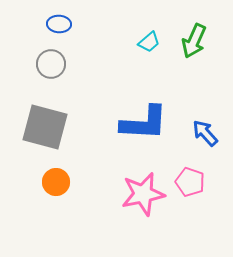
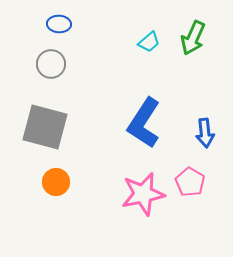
green arrow: moved 1 px left, 3 px up
blue L-shape: rotated 120 degrees clockwise
blue arrow: rotated 144 degrees counterclockwise
pink pentagon: rotated 12 degrees clockwise
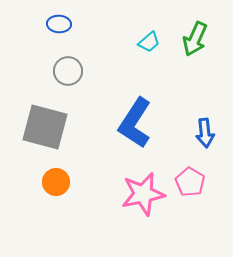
green arrow: moved 2 px right, 1 px down
gray circle: moved 17 px right, 7 px down
blue L-shape: moved 9 px left
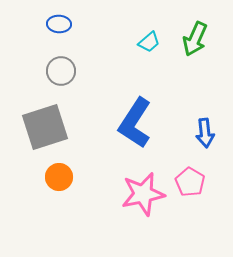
gray circle: moved 7 px left
gray square: rotated 33 degrees counterclockwise
orange circle: moved 3 px right, 5 px up
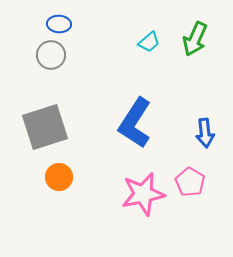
gray circle: moved 10 px left, 16 px up
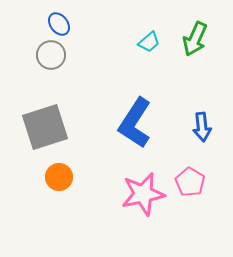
blue ellipse: rotated 50 degrees clockwise
blue arrow: moved 3 px left, 6 px up
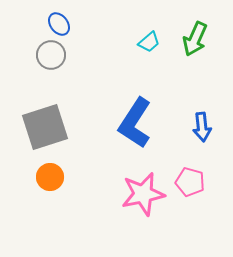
orange circle: moved 9 px left
pink pentagon: rotated 16 degrees counterclockwise
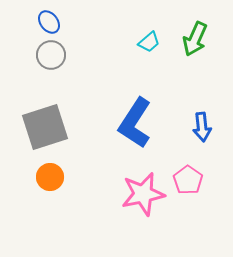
blue ellipse: moved 10 px left, 2 px up
pink pentagon: moved 2 px left, 2 px up; rotated 20 degrees clockwise
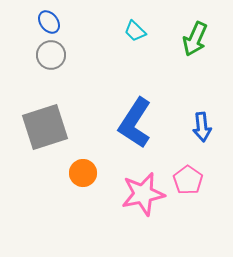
cyan trapezoid: moved 14 px left, 11 px up; rotated 85 degrees clockwise
orange circle: moved 33 px right, 4 px up
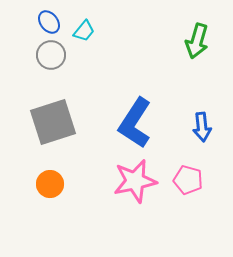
cyan trapezoid: moved 51 px left; rotated 95 degrees counterclockwise
green arrow: moved 2 px right, 2 px down; rotated 8 degrees counterclockwise
gray square: moved 8 px right, 5 px up
orange circle: moved 33 px left, 11 px down
pink pentagon: rotated 20 degrees counterclockwise
pink star: moved 8 px left, 13 px up
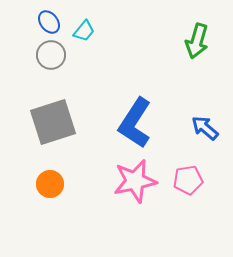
blue arrow: moved 3 px right, 1 px down; rotated 136 degrees clockwise
pink pentagon: rotated 24 degrees counterclockwise
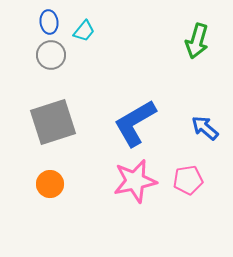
blue ellipse: rotated 30 degrees clockwise
blue L-shape: rotated 27 degrees clockwise
